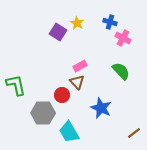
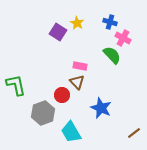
pink rectangle: rotated 40 degrees clockwise
green semicircle: moved 9 px left, 16 px up
gray hexagon: rotated 20 degrees counterclockwise
cyan trapezoid: moved 2 px right
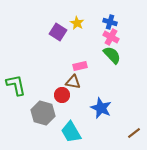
pink cross: moved 12 px left, 1 px up
pink rectangle: rotated 24 degrees counterclockwise
brown triangle: moved 4 px left; rotated 35 degrees counterclockwise
gray hexagon: rotated 25 degrees counterclockwise
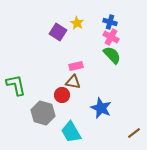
pink rectangle: moved 4 px left
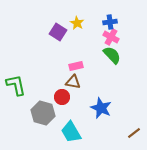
blue cross: rotated 24 degrees counterclockwise
red circle: moved 2 px down
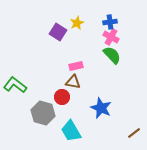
yellow star: rotated 16 degrees clockwise
green L-shape: moved 1 px left; rotated 40 degrees counterclockwise
cyan trapezoid: moved 1 px up
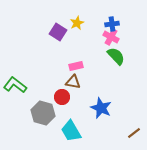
blue cross: moved 2 px right, 2 px down
green semicircle: moved 4 px right, 1 px down
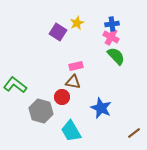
gray hexagon: moved 2 px left, 2 px up
